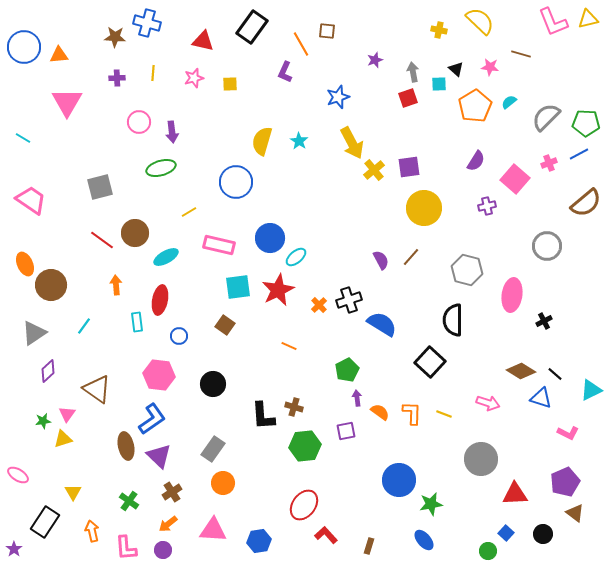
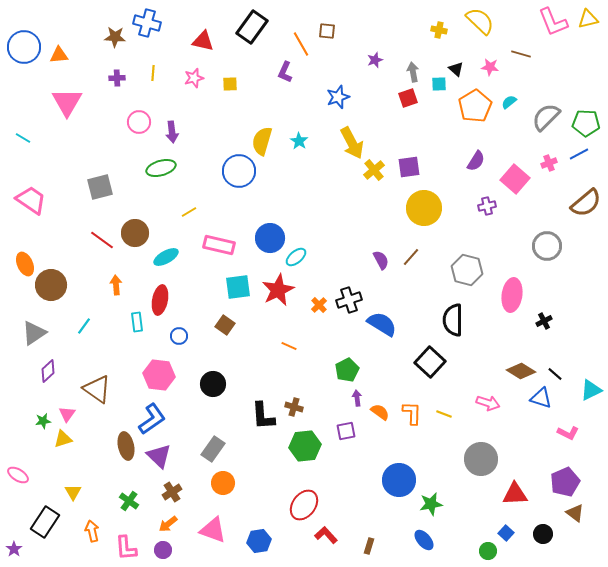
blue circle at (236, 182): moved 3 px right, 11 px up
pink triangle at (213, 530): rotated 16 degrees clockwise
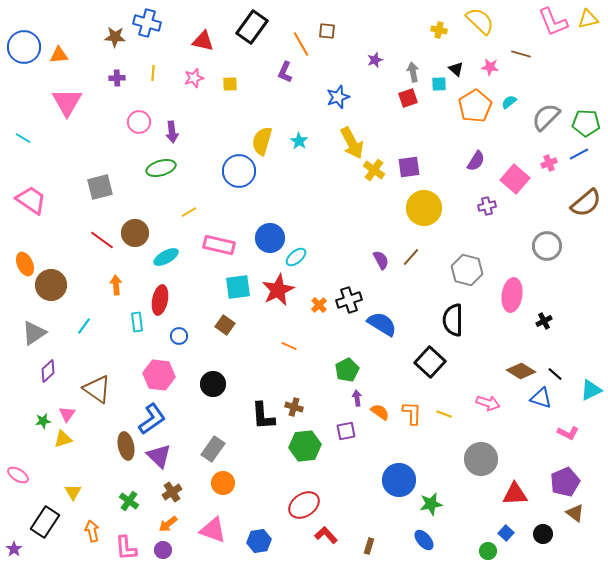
yellow cross at (374, 170): rotated 15 degrees counterclockwise
red ellipse at (304, 505): rotated 20 degrees clockwise
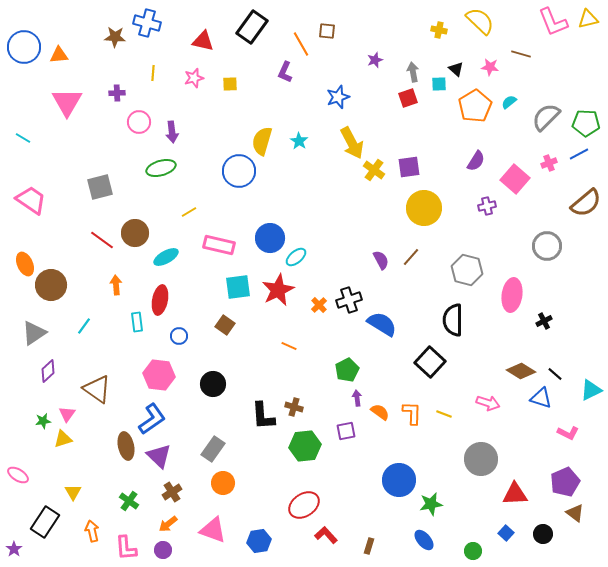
purple cross at (117, 78): moved 15 px down
green circle at (488, 551): moved 15 px left
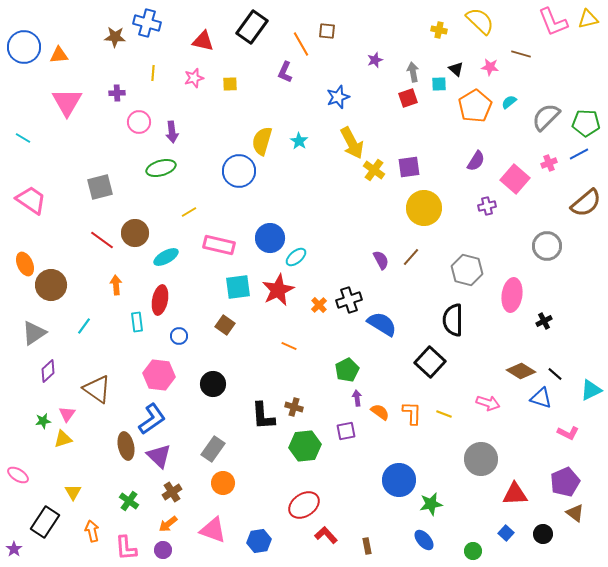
brown rectangle at (369, 546): moved 2 px left; rotated 28 degrees counterclockwise
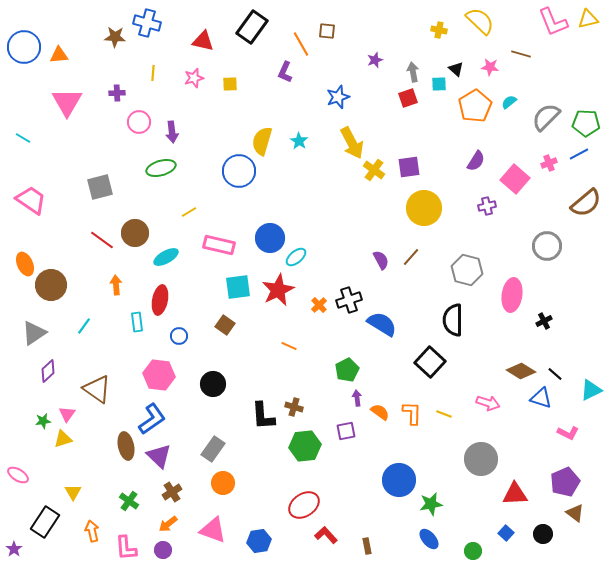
blue ellipse at (424, 540): moved 5 px right, 1 px up
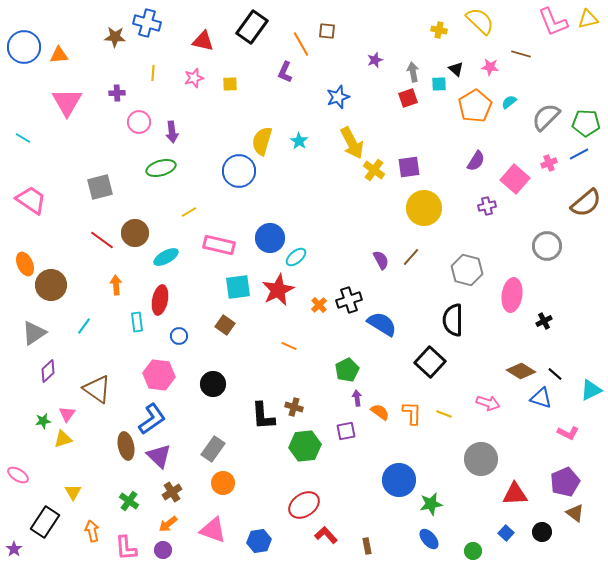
black circle at (543, 534): moved 1 px left, 2 px up
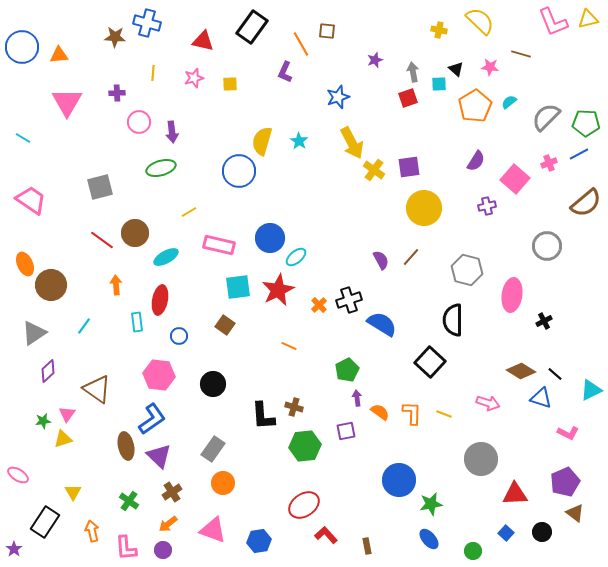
blue circle at (24, 47): moved 2 px left
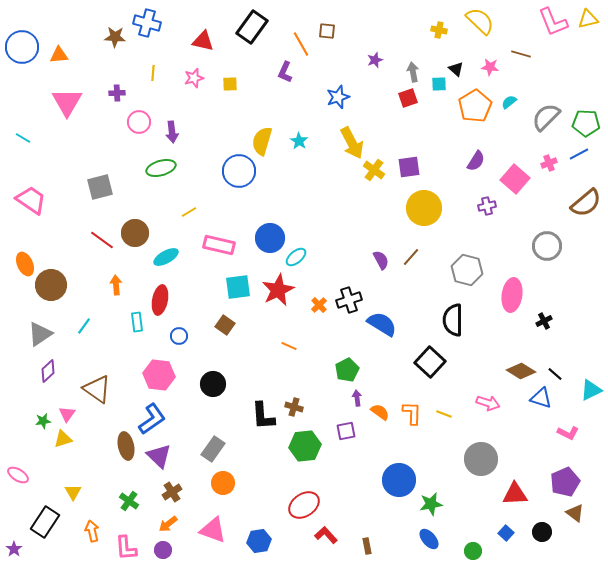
gray triangle at (34, 333): moved 6 px right, 1 px down
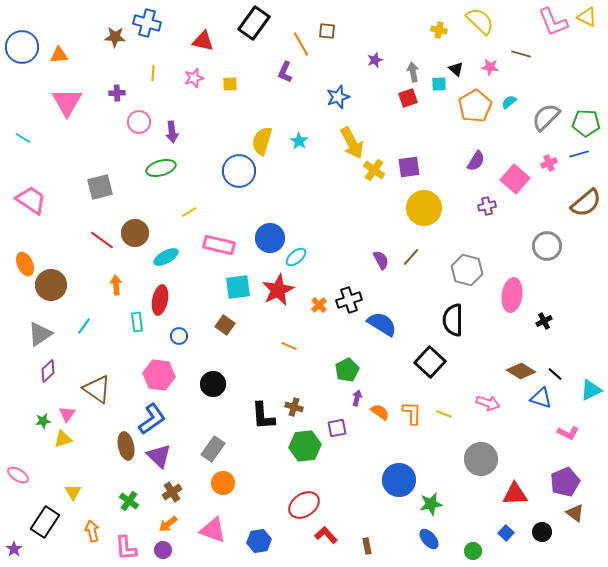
yellow triangle at (588, 19): moved 1 px left, 2 px up; rotated 40 degrees clockwise
black rectangle at (252, 27): moved 2 px right, 4 px up
blue line at (579, 154): rotated 12 degrees clockwise
purple arrow at (357, 398): rotated 21 degrees clockwise
purple square at (346, 431): moved 9 px left, 3 px up
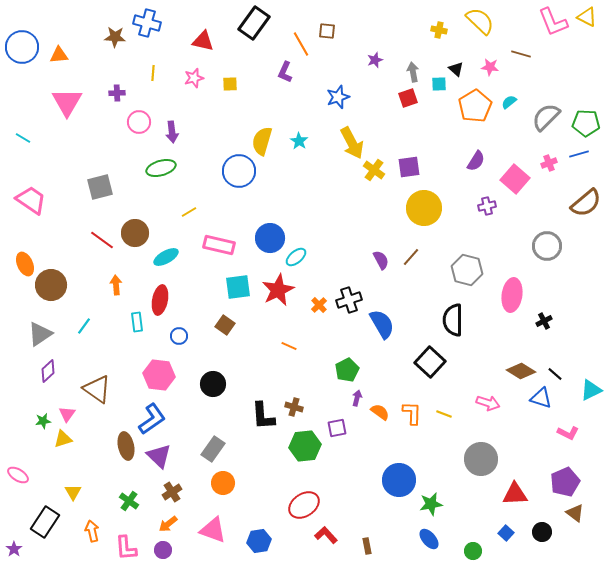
blue semicircle at (382, 324): rotated 28 degrees clockwise
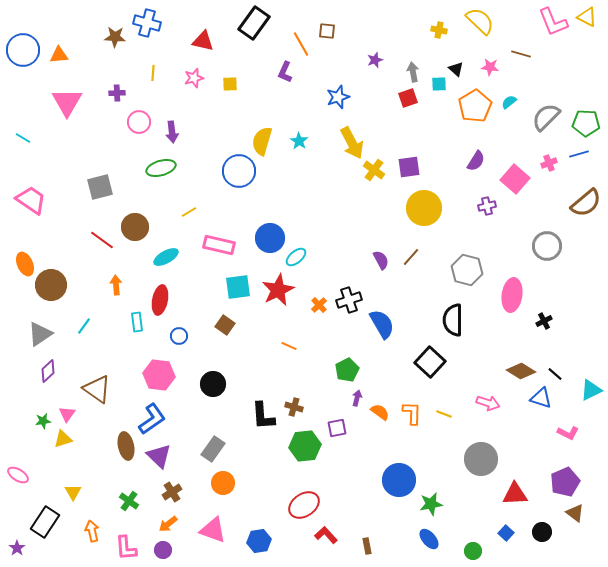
blue circle at (22, 47): moved 1 px right, 3 px down
brown circle at (135, 233): moved 6 px up
purple star at (14, 549): moved 3 px right, 1 px up
